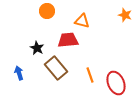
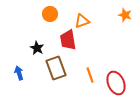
orange circle: moved 3 px right, 3 px down
orange triangle: rotated 35 degrees counterclockwise
red trapezoid: rotated 95 degrees counterclockwise
brown rectangle: rotated 20 degrees clockwise
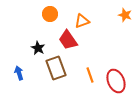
red trapezoid: rotated 25 degrees counterclockwise
black star: moved 1 px right
red ellipse: moved 2 px up
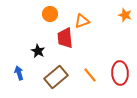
red trapezoid: moved 3 px left, 2 px up; rotated 30 degrees clockwise
black star: moved 3 px down
brown rectangle: moved 9 px down; rotated 70 degrees clockwise
orange line: rotated 21 degrees counterclockwise
red ellipse: moved 4 px right, 8 px up; rotated 20 degrees clockwise
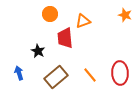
orange triangle: moved 1 px right
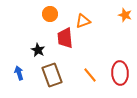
black star: moved 1 px up
brown rectangle: moved 4 px left, 2 px up; rotated 70 degrees counterclockwise
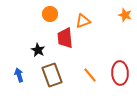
blue arrow: moved 2 px down
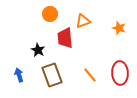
orange star: moved 6 px left, 13 px down
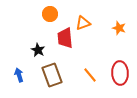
orange triangle: moved 2 px down
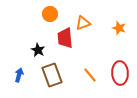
blue arrow: rotated 32 degrees clockwise
